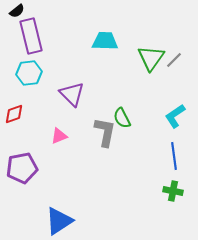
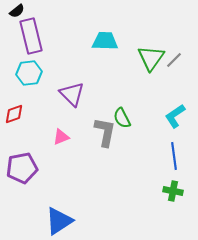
pink triangle: moved 2 px right, 1 px down
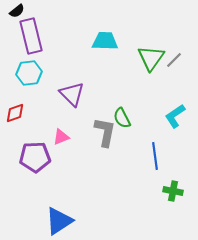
red diamond: moved 1 px right, 1 px up
blue line: moved 19 px left
purple pentagon: moved 13 px right, 11 px up; rotated 8 degrees clockwise
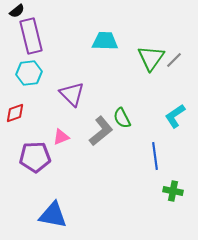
gray L-shape: moved 4 px left, 1 px up; rotated 40 degrees clockwise
blue triangle: moved 6 px left, 6 px up; rotated 44 degrees clockwise
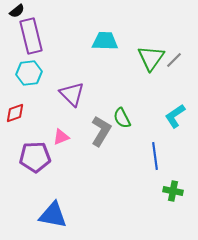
gray L-shape: rotated 20 degrees counterclockwise
